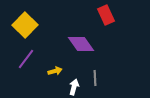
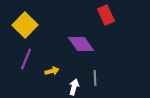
purple line: rotated 15 degrees counterclockwise
yellow arrow: moved 3 px left
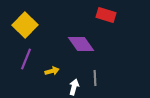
red rectangle: rotated 48 degrees counterclockwise
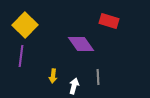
red rectangle: moved 3 px right, 6 px down
purple line: moved 5 px left, 3 px up; rotated 15 degrees counterclockwise
yellow arrow: moved 1 px right, 5 px down; rotated 112 degrees clockwise
gray line: moved 3 px right, 1 px up
white arrow: moved 1 px up
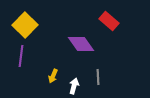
red rectangle: rotated 24 degrees clockwise
yellow arrow: rotated 16 degrees clockwise
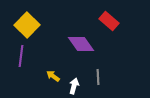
yellow square: moved 2 px right
yellow arrow: rotated 104 degrees clockwise
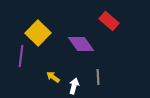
yellow square: moved 11 px right, 8 px down
yellow arrow: moved 1 px down
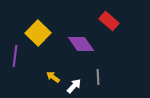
purple line: moved 6 px left
white arrow: rotated 28 degrees clockwise
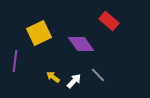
yellow square: moved 1 px right; rotated 20 degrees clockwise
purple line: moved 5 px down
gray line: moved 2 px up; rotated 42 degrees counterclockwise
white arrow: moved 5 px up
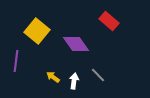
yellow square: moved 2 px left, 2 px up; rotated 25 degrees counterclockwise
purple diamond: moved 5 px left
purple line: moved 1 px right
white arrow: rotated 35 degrees counterclockwise
